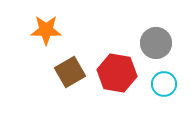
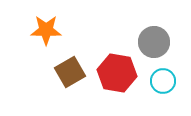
gray circle: moved 2 px left, 1 px up
cyan circle: moved 1 px left, 3 px up
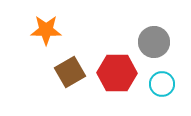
red hexagon: rotated 9 degrees counterclockwise
cyan circle: moved 1 px left, 3 px down
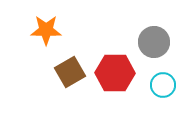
red hexagon: moved 2 px left
cyan circle: moved 1 px right, 1 px down
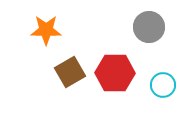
gray circle: moved 5 px left, 15 px up
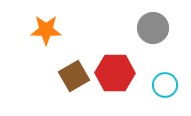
gray circle: moved 4 px right, 1 px down
brown square: moved 4 px right, 4 px down
cyan circle: moved 2 px right
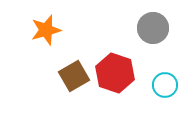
orange star: rotated 16 degrees counterclockwise
red hexagon: rotated 18 degrees clockwise
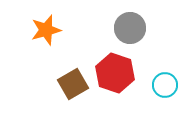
gray circle: moved 23 px left
brown square: moved 1 px left, 8 px down
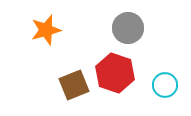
gray circle: moved 2 px left
brown square: moved 1 px right, 1 px down; rotated 8 degrees clockwise
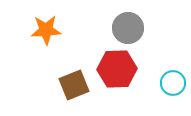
orange star: rotated 12 degrees clockwise
red hexagon: moved 2 px right, 4 px up; rotated 21 degrees counterclockwise
cyan circle: moved 8 px right, 2 px up
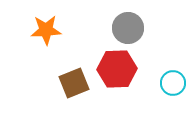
brown square: moved 2 px up
